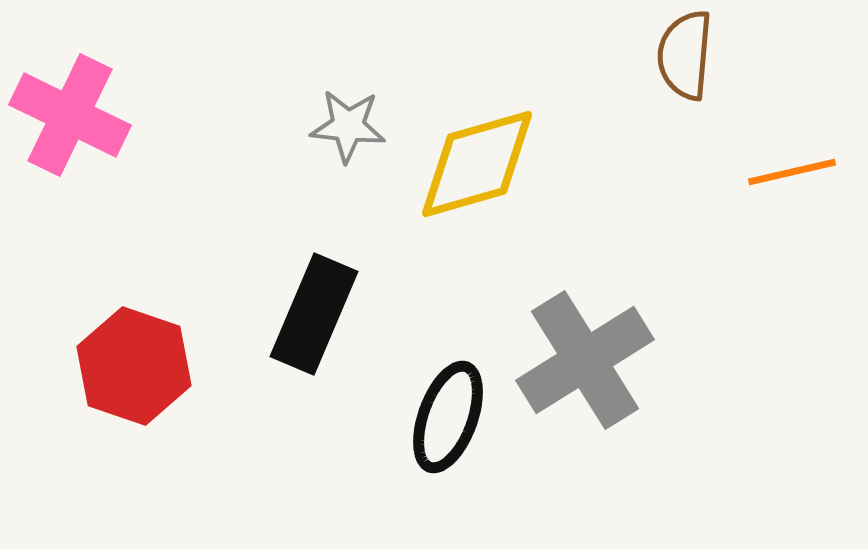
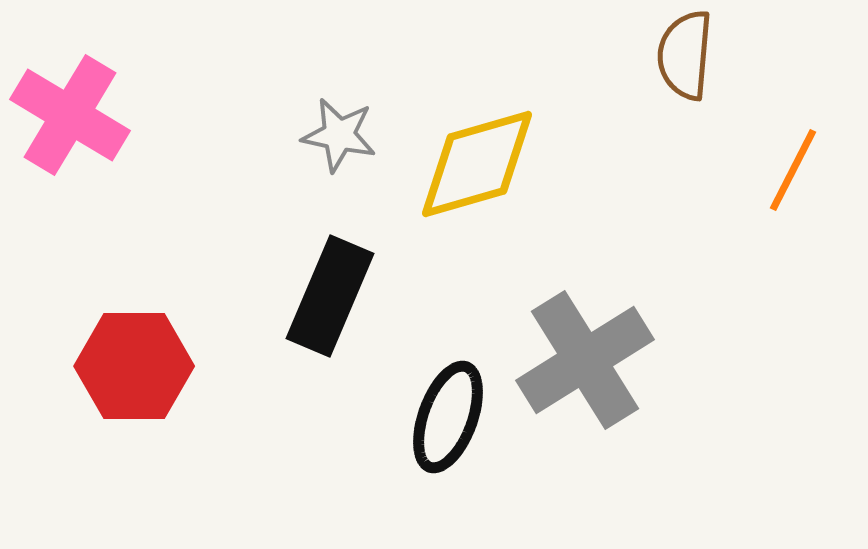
pink cross: rotated 5 degrees clockwise
gray star: moved 9 px left, 9 px down; rotated 6 degrees clockwise
orange line: moved 1 px right, 2 px up; rotated 50 degrees counterclockwise
black rectangle: moved 16 px right, 18 px up
red hexagon: rotated 19 degrees counterclockwise
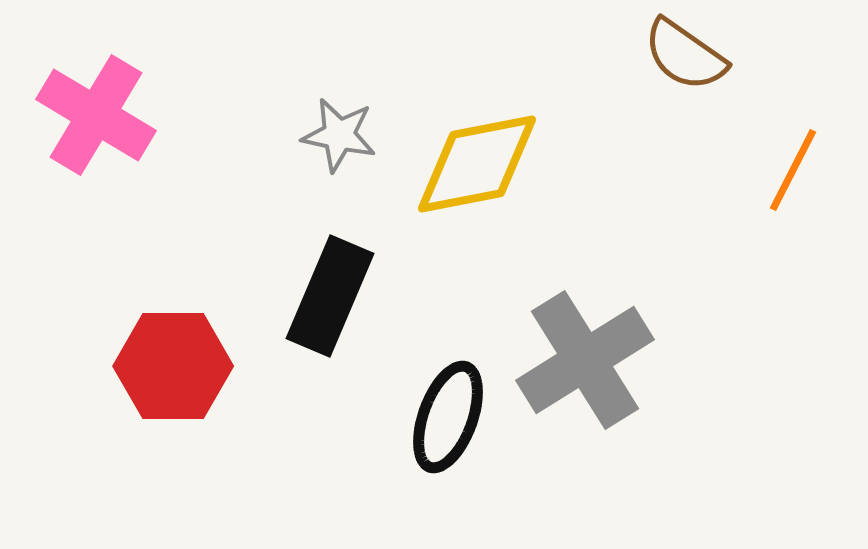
brown semicircle: rotated 60 degrees counterclockwise
pink cross: moved 26 px right
yellow diamond: rotated 5 degrees clockwise
red hexagon: moved 39 px right
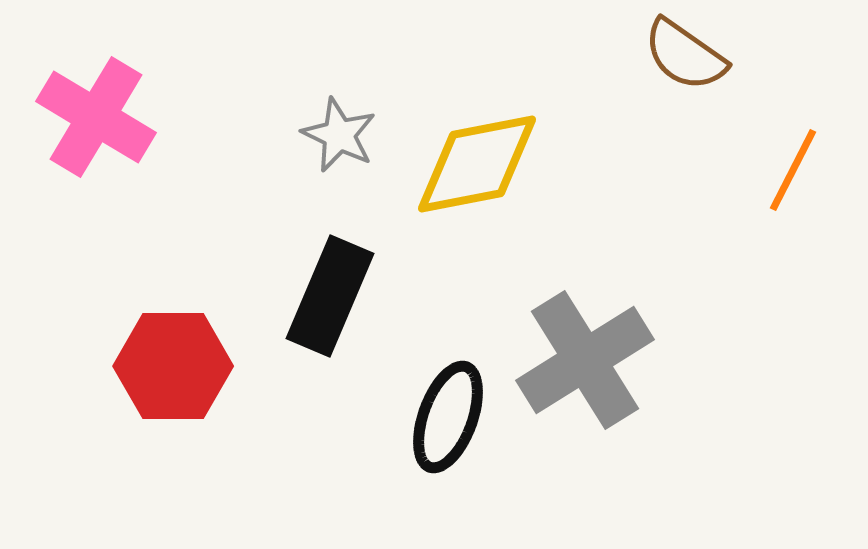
pink cross: moved 2 px down
gray star: rotated 14 degrees clockwise
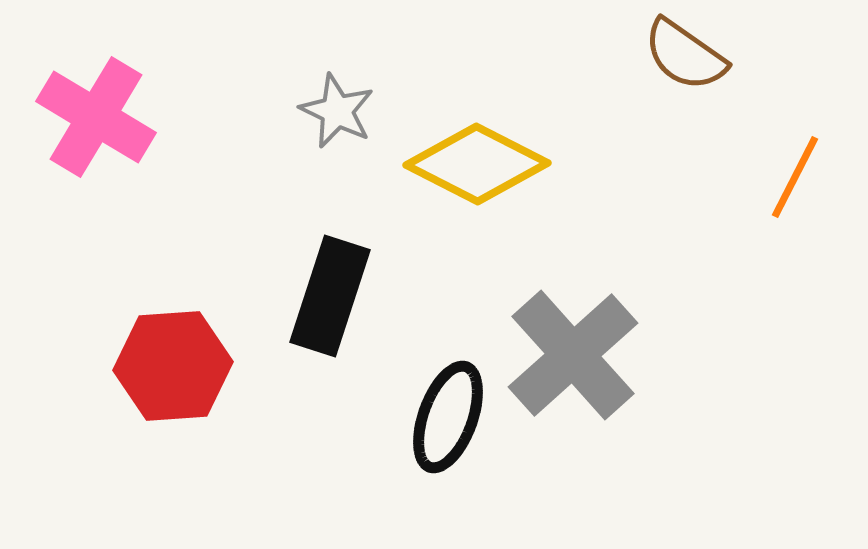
gray star: moved 2 px left, 24 px up
yellow diamond: rotated 38 degrees clockwise
orange line: moved 2 px right, 7 px down
black rectangle: rotated 5 degrees counterclockwise
gray cross: moved 12 px left, 5 px up; rotated 10 degrees counterclockwise
red hexagon: rotated 4 degrees counterclockwise
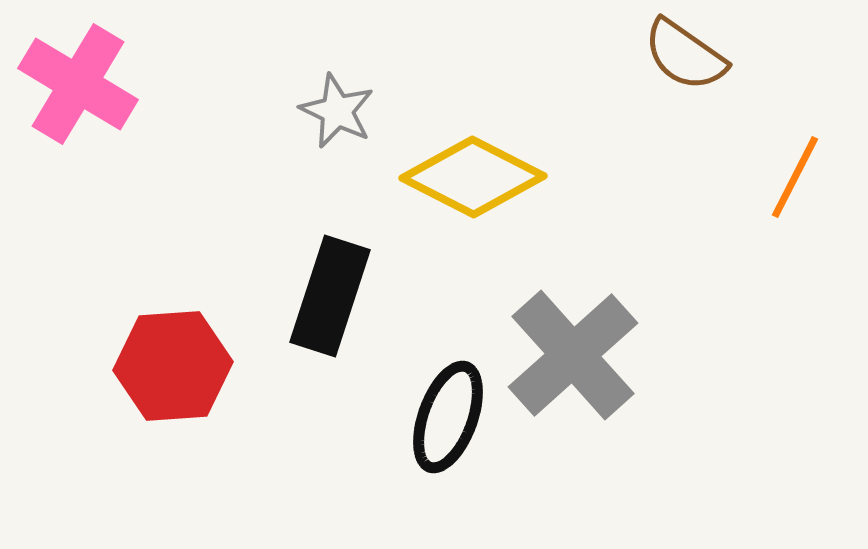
pink cross: moved 18 px left, 33 px up
yellow diamond: moved 4 px left, 13 px down
